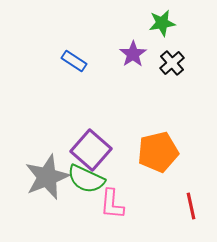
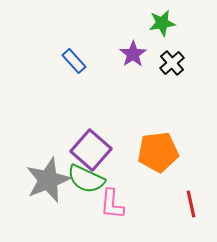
blue rectangle: rotated 15 degrees clockwise
orange pentagon: rotated 6 degrees clockwise
gray star: moved 1 px right, 3 px down
red line: moved 2 px up
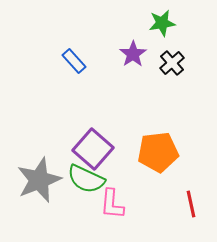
purple square: moved 2 px right, 1 px up
gray star: moved 9 px left
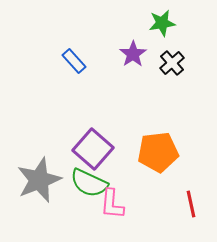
green semicircle: moved 3 px right, 4 px down
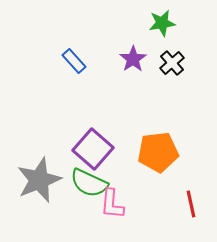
purple star: moved 5 px down
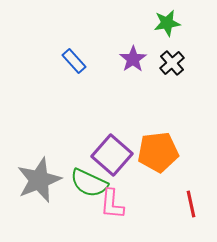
green star: moved 5 px right
purple square: moved 19 px right, 6 px down
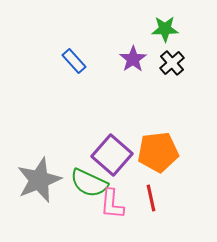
green star: moved 2 px left, 6 px down; rotated 8 degrees clockwise
red line: moved 40 px left, 6 px up
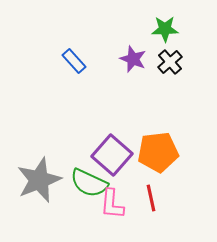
purple star: rotated 16 degrees counterclockwise
black cross: moved 2 px left, 1 px up
